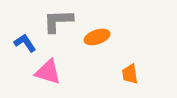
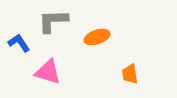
gray L-shape: moved 5 px left
blue L-shape: moved 6 px left
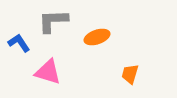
orange trapezoid: rotated 25 degrees clockwise
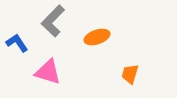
gray L-shape: rotated 44 degrees counterclockwise
blue L-shape: moved 2 px left
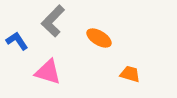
orange ellipse: moved 2 px right, 1 px down; rotated 50 degrees clockwise
blue L-shape: moved 2 px up
orange trapezoid: rotated 90 degrees clockwise
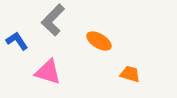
gray L-shape: moved 1 px up
orange ellipse: moved 3 px down
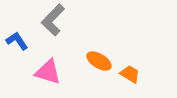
orange ellipse: moved 20 px down
orange trapezoid: rotated 15 degrees clockwise
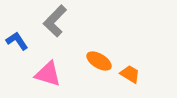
gray L-shape: moved 2 px right, 1 px down
pink triangle: moved 2 px down
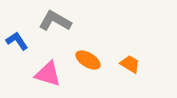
gray L-shape: rotated 76 degrees clockwise
orange ellipse: moved 11 px left, 1 px up
orange trapezoid: moved 10 px up
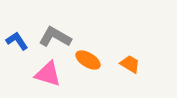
gray L-shape: moved 16 px down
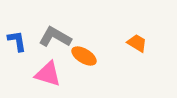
blue L-shape: rotated 25 degrees clockwise
orange ellipse: moved 4 px left, 4 px up
orange trapezoid: moved 7 px right, 21 px up
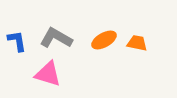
gray L-shape: moved 1 px right, 1 px down
orange trapezoid: rotated 20 degrees counterclockwise
orange ellipse: moved 20 px right, 16 px up; rotated 60 degrees counterclockwise
